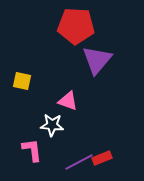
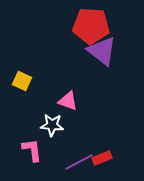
red pentagon: moved 15 px right
purple triangle: moved 5 px right, 9 px up; rotated 32 degrees counterclockwise
yellow square: rotated 12 degrees clockwise
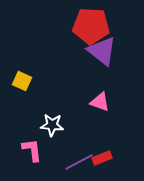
pink triangle: moved 32 px right, 1 px down
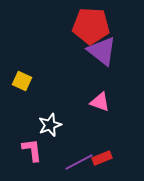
white star: moved 2 px left; rotated 25 degrees counterclockwise
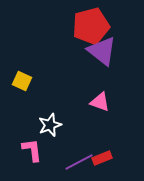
red pentagon: rotated 18 degrees counterclockwise
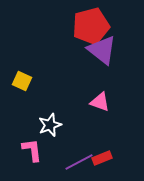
purple triangle: moved 1 px up
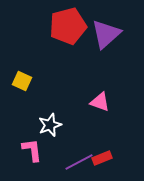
red pentagon: moved 23 px left
purple triangle: moved 4 px right, 16 px up; rotated 40 degrees clockwise
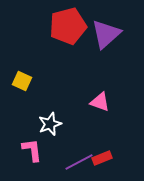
white star: moved 1 px up
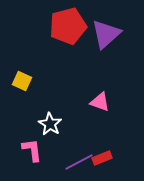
white star: rotated 20 degrees counterclockwise
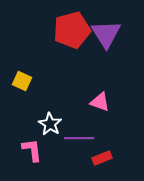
red pentagon: moved 4 px right, 4 px down
purple triangle: rotated 20 degrees counterclockwise
purple line: moved 24 px up; rotated 28 degrees clockwise
